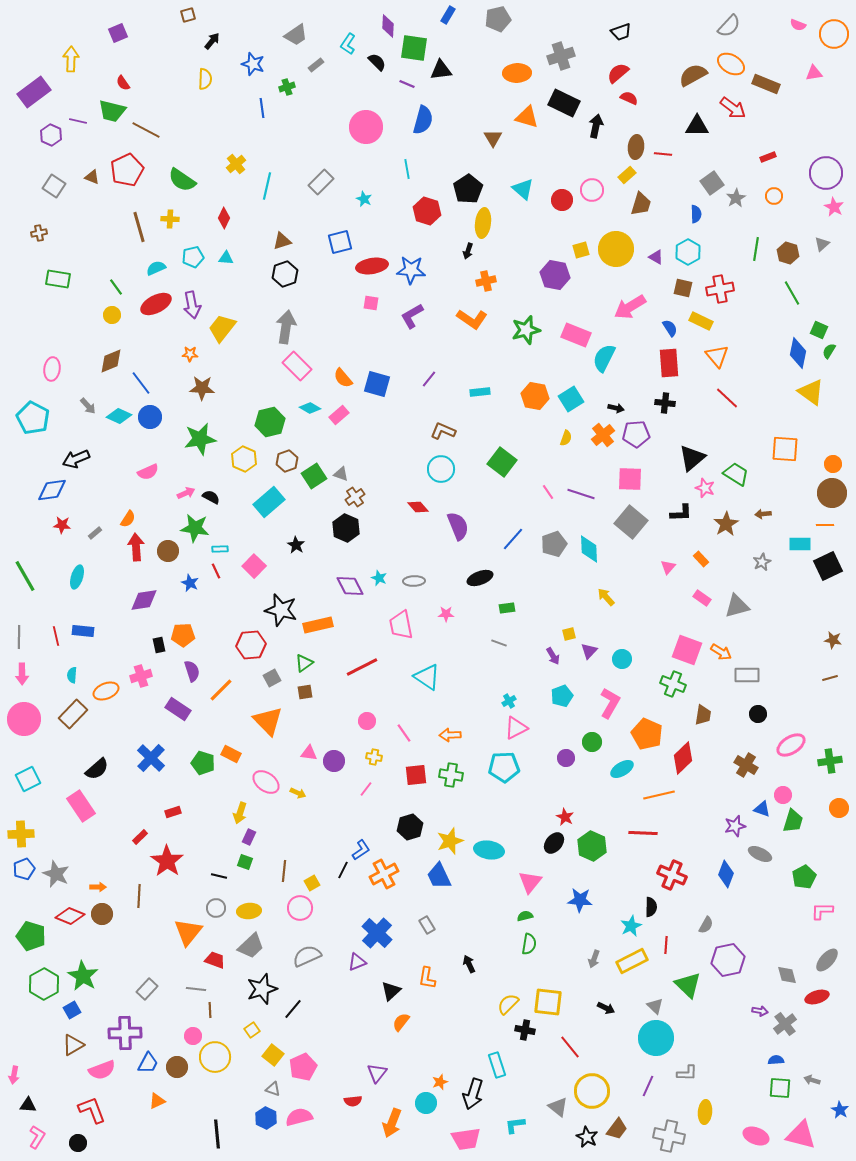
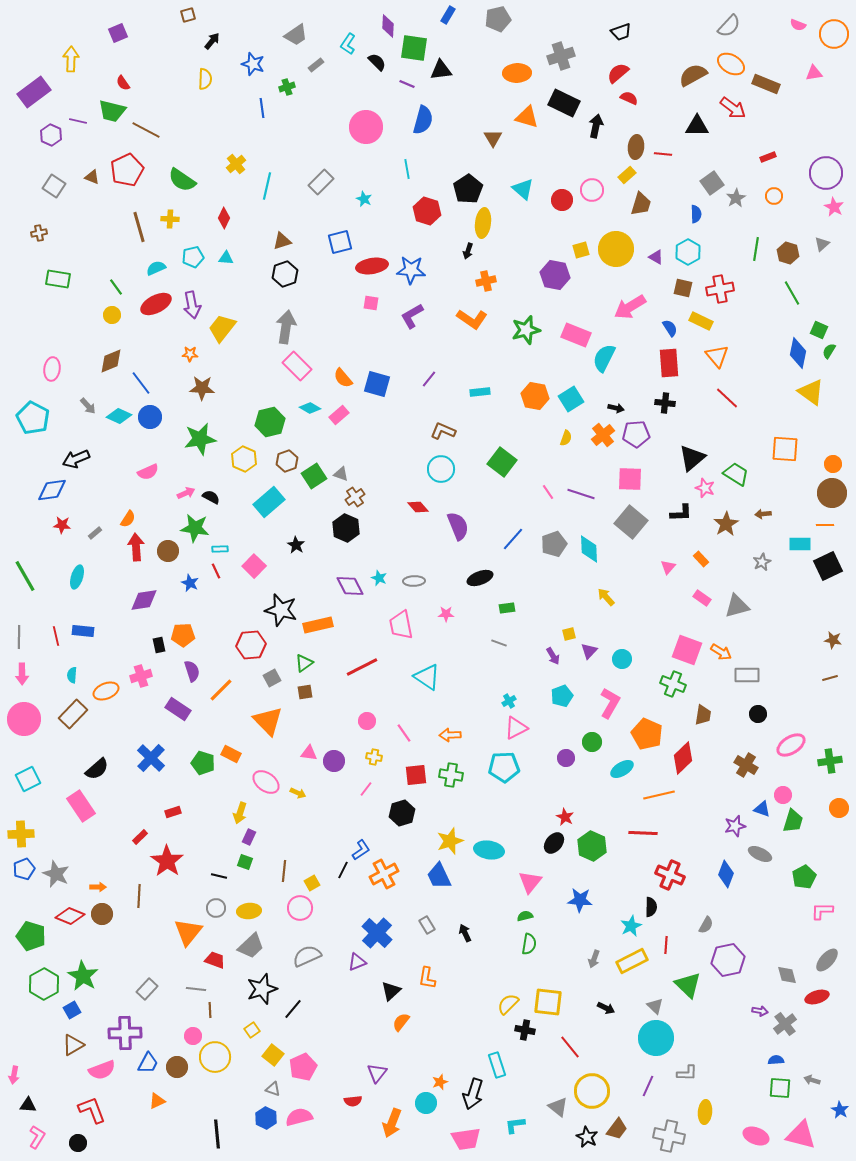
black hexagon at (410, 827): moved 8 px left, 14 px up
red cross at (672, 875): moved 2 px left
black arrow at (469, 964): moved 4 px left, 31 px up
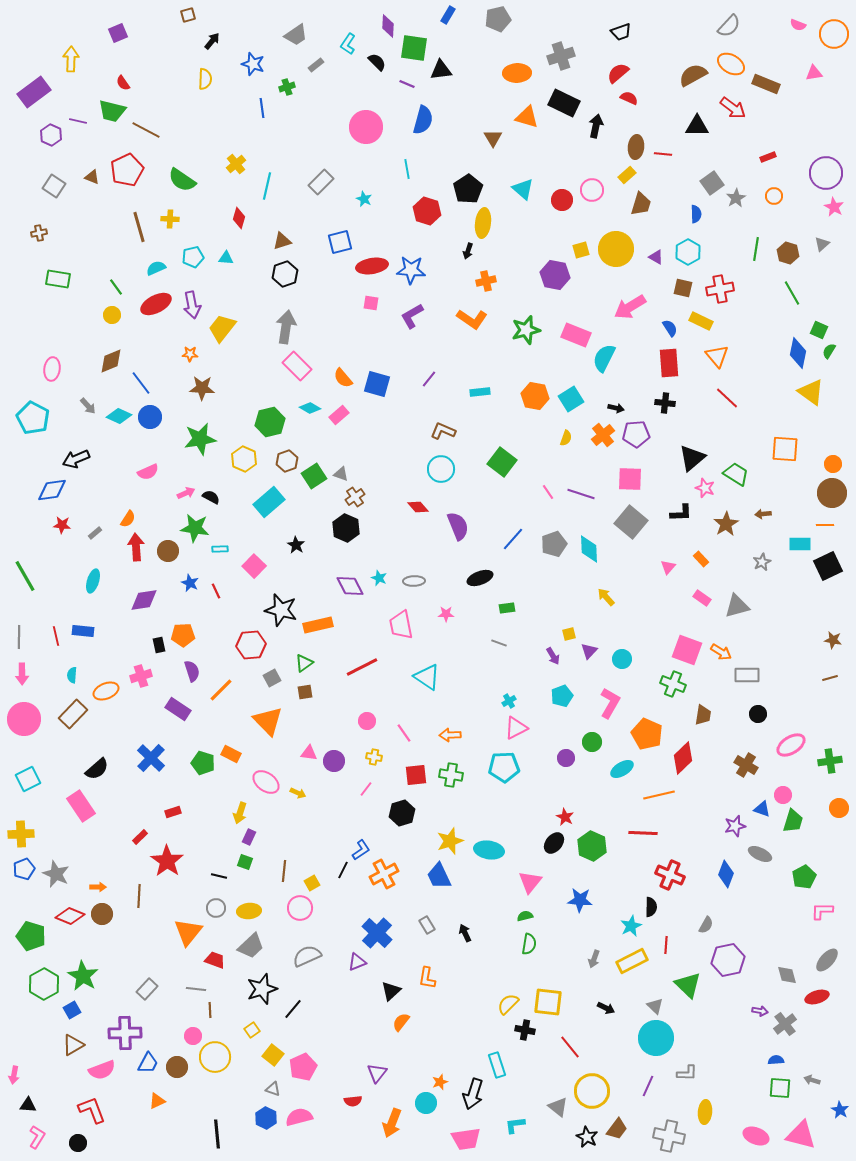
red diamond at (224, 218): moved 15 px right; rotated 10 degrees counterclockwise
red line at (216, 571): moved 20 px down
cyan ellipse at (77, 577): moved 16 px right, 4 px down
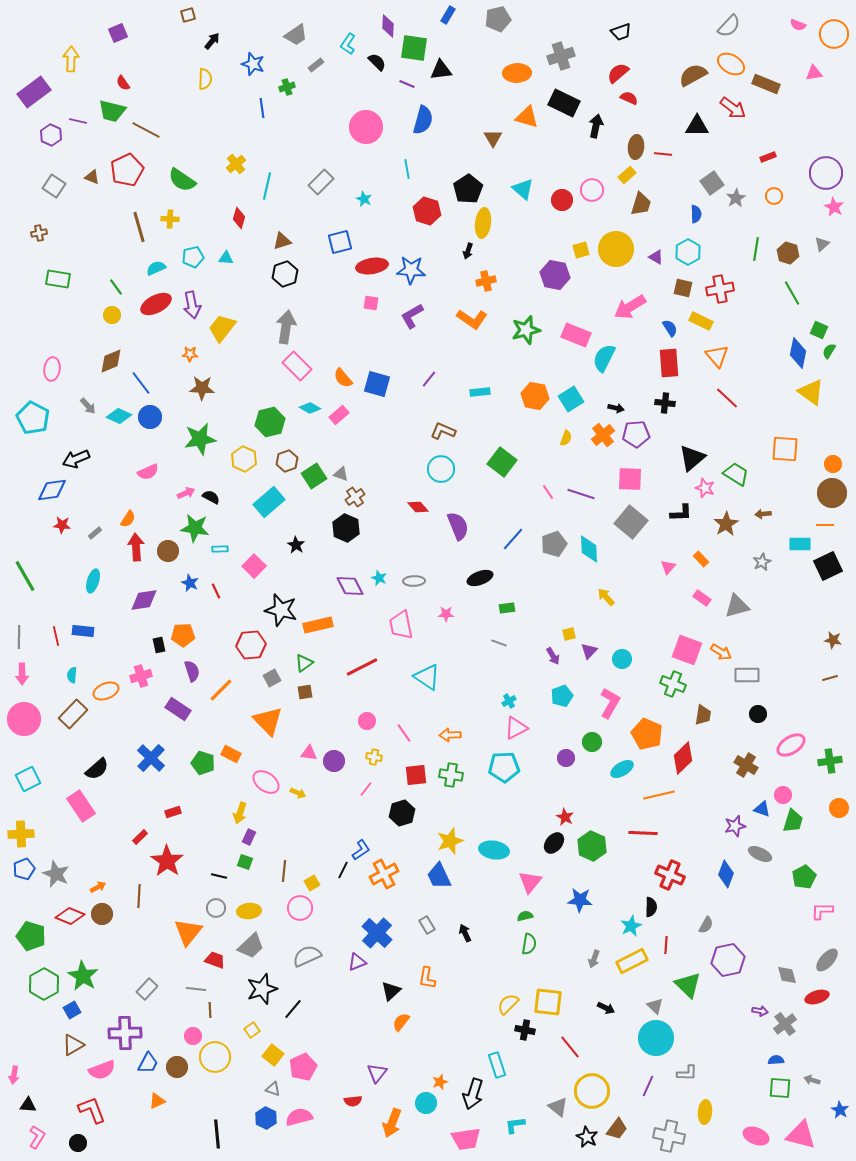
cyan ellipse at (489, 850): moved 5 px right
orange arrow at (98, 887): rotated 28 degrees counterclockwise
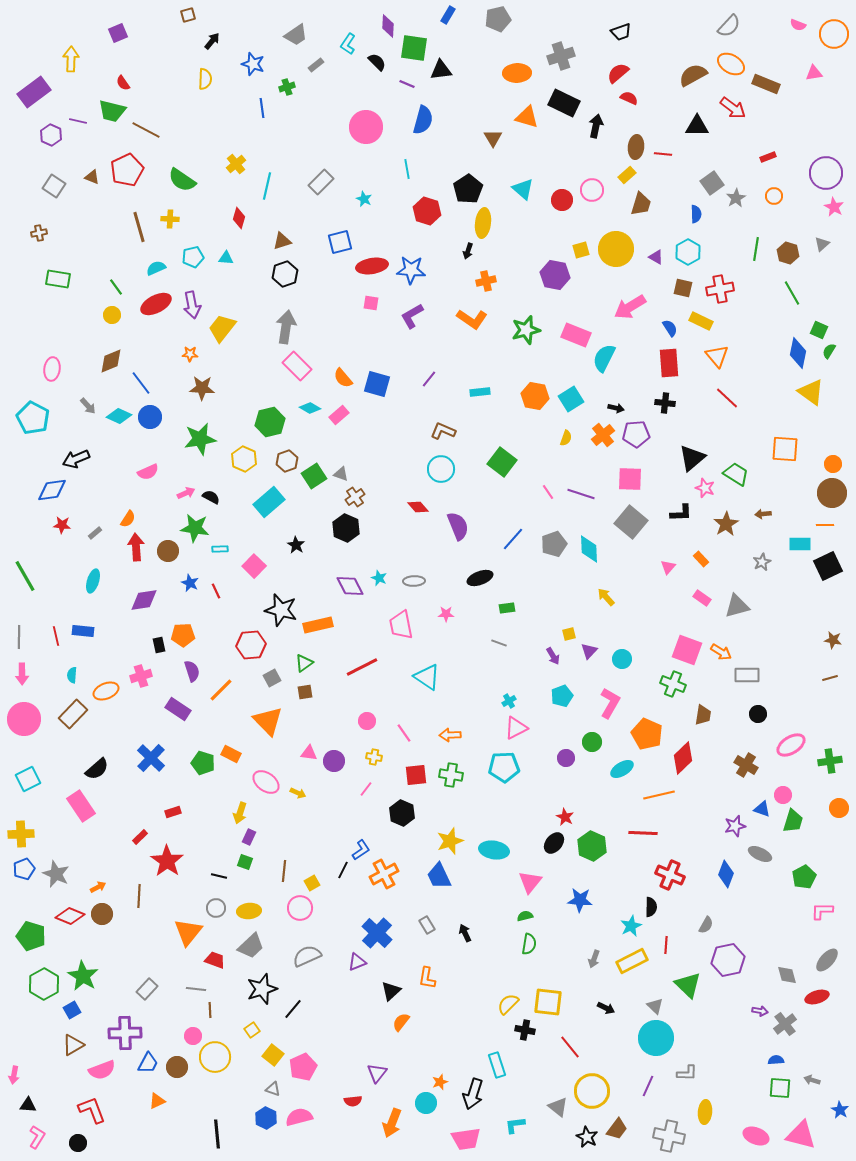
black hexagon at (402, 813): rotated 20 degrees counterclockwise
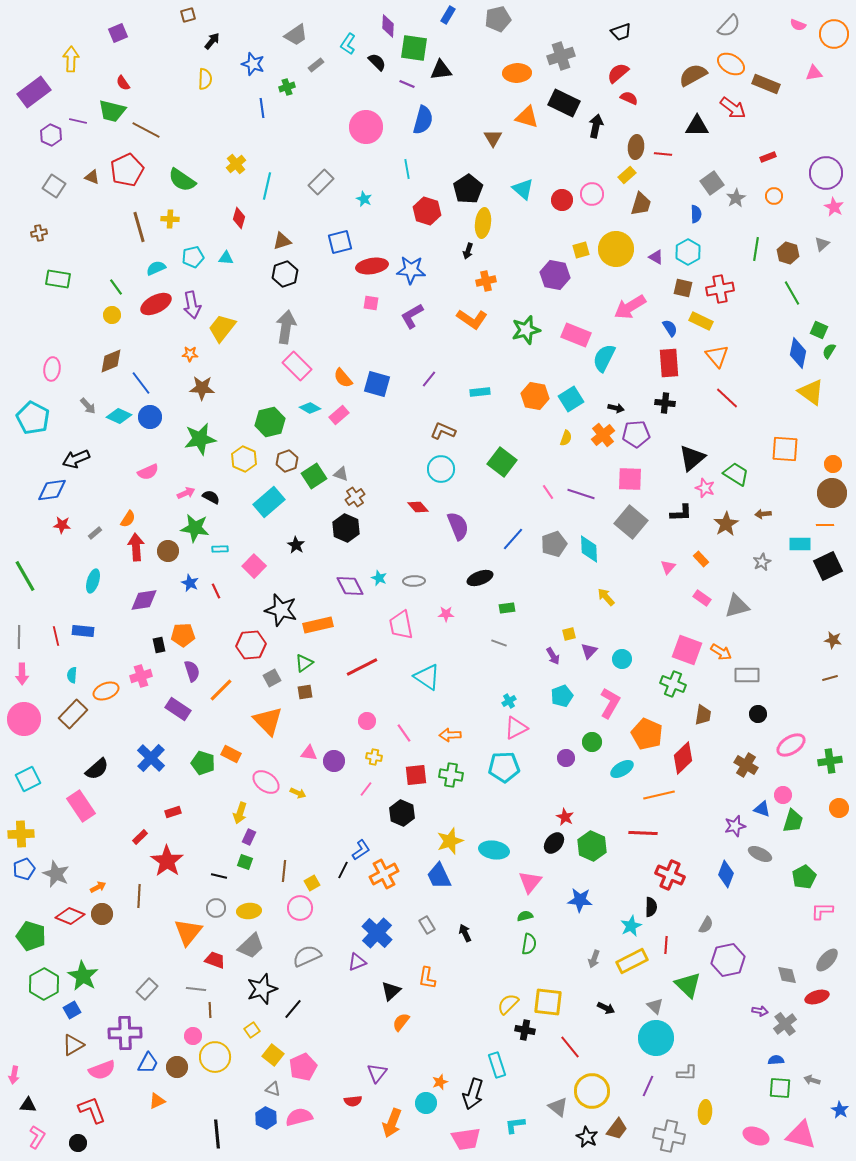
pink circle at (592, 190): moved 4 px down
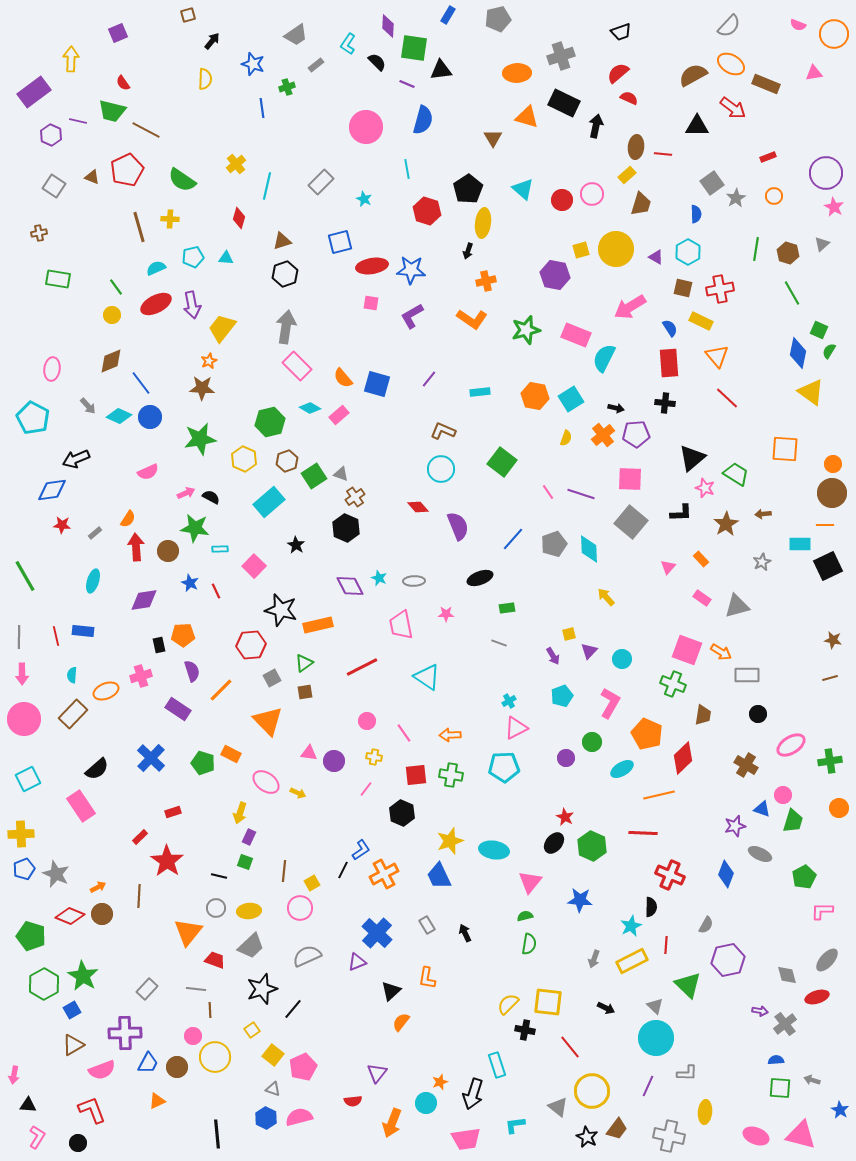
orange star at (190, 354): moved 19 px right, 7 px down; rotated 28 degrees counterclockwise
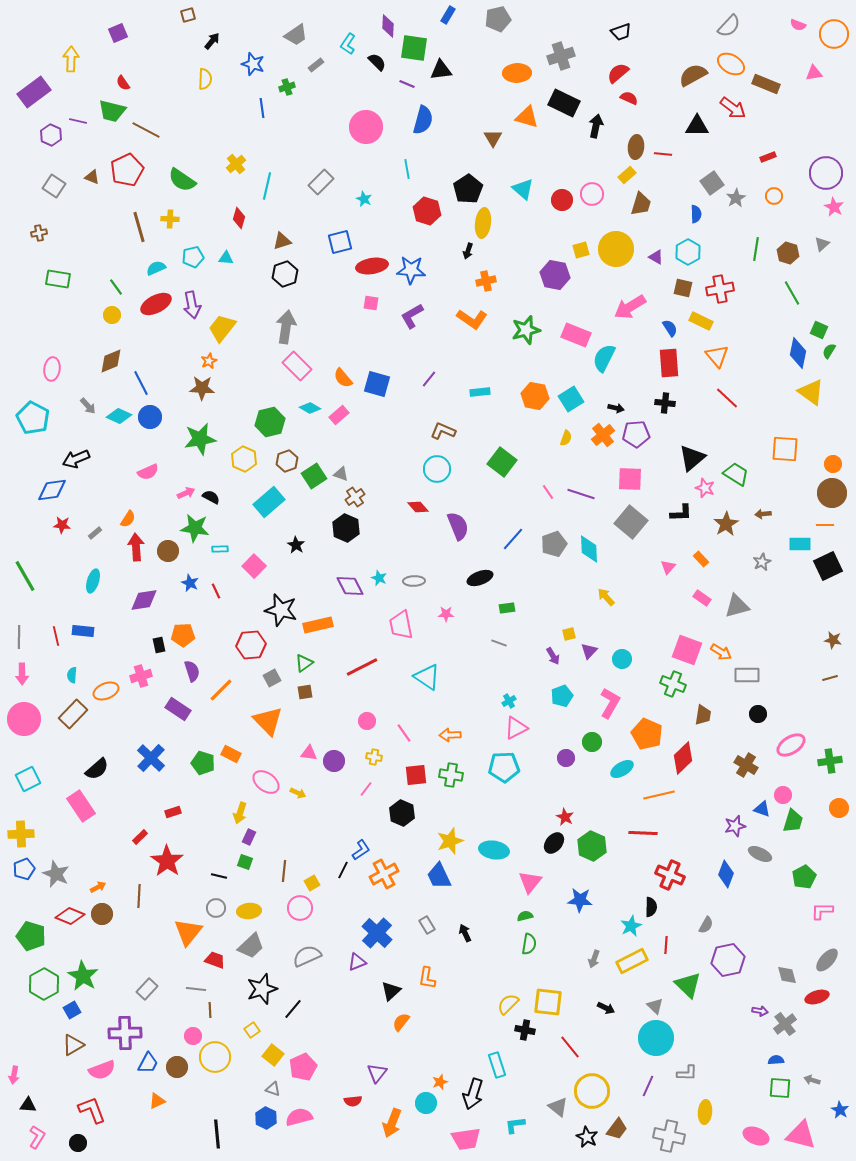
blue line at (141, 383): rotated 10 degrees clockwise
cyan circle at (441, 469): moved 4 px left
